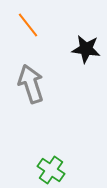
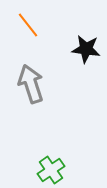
green cross: rotated 20 degrees clockwise
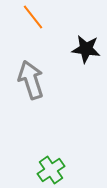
orange line: moved 5 px right, 8 px up
gray arrow: moved 4 px up
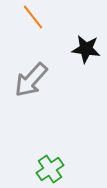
gray arrow: rotated 120 degrees counterclockwise
green cross: moved 1 px left, 1 px up
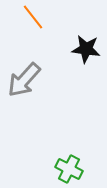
gray arrow: moved 7 px left
green cross: moved 19 px right; rotated 28 degrees counterclockwise
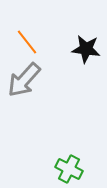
orange line: moved 6 px left, 25 px down
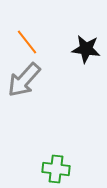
green cross: moved 13 px left; rotated 20 degrees counterclockwise
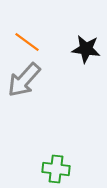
orange line: rotated 16 degrees counterclockwise
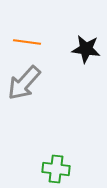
orange line: rotated 28 degrees counterclockwise
gray arrow: moved 3 px down
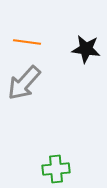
green cross: rotated 12 degrees counterclockwise
